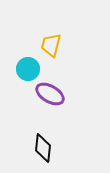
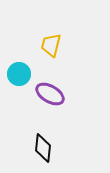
cyan circle: moved 9 px left, 5 px down
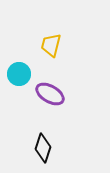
black diamond: rotated 12 degrees clockwise
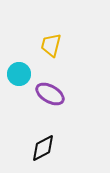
black diamond: rotated 44 degrees clockwise
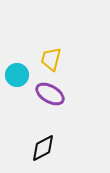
yellow trapezoid: moved 14 px down
cyan circle: moved 2 px left, 1 px down
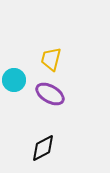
cyan circle: moved 3 px left, 5 px down
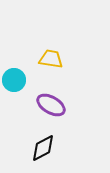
yellow trapezoid: rotated 85 degrees clockwise
purple ellipse: moved 1 px right, 11 px down
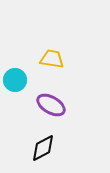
yellow trapezoid: moved 1 px right
cyan circle: moved 1 px right
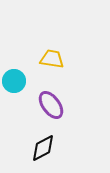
cyan circle: moved 1 px left, 1 px down
purple ellipse: rotated 24 degrees clockwise
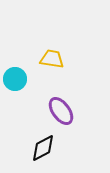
cyan circle: moved 1 px right, 2 px up
purple ellipse: moved 10 px right, 6 px down
